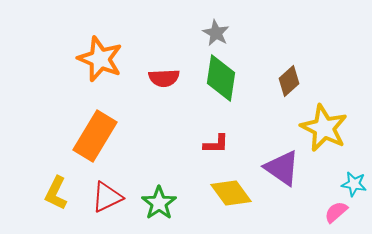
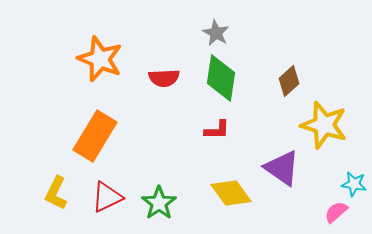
yellow star: moved 3 px up; rotated 9 degrees counterclockwise
red L-shape: moved 1 px right, 14 px up
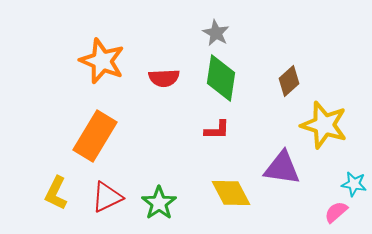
orange star: moved 2 px right, 2 px down
purple triangle: rotated 27 degrees counterclockwise
yellow diamond: rotated 9 degrees clockwise
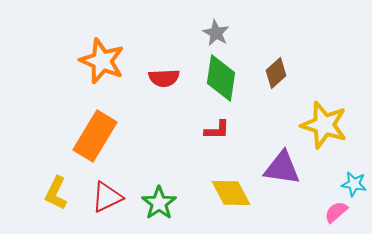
brown diamond: moved 13 px left, 8 px up
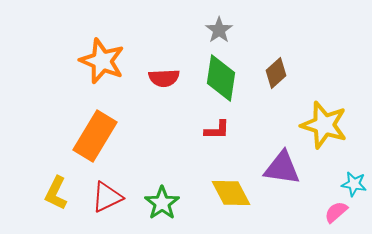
gray star: moved 3 px right, 3 px up; rotated 8 degrees clockwise
green star: moved 3 px right
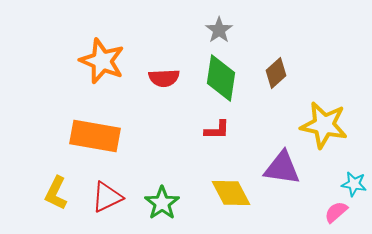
yellow star: rotated 6 degrees counterclockwise
orange rectangle: rotated 69 degrees clockwise
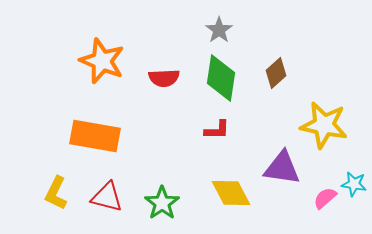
red triangle: rotated 40 degrees clockwise
pink semicircle: moved 11 px left, 14 px up
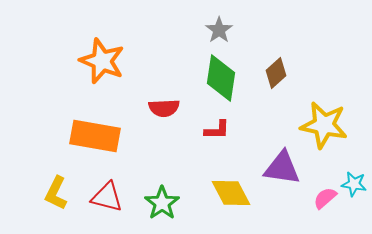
red semicircle: moved 30 px down
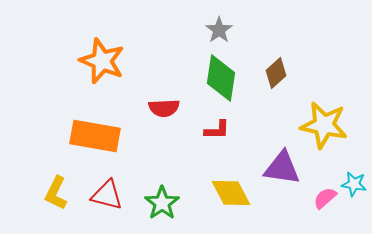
red triangle: moved 2 px up
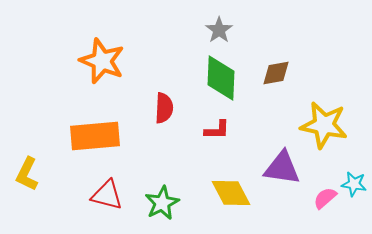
brown diamond: rotated 32 degrees clockwise
green diamond: rotated 6 degrees counterclockwise
red semicircle: rotated 84 degrees counterclockwise
orange rectangle: rotated 15 degrees counterclockwise
yellow L-shape: moved 29 px left, 19 px up
green star: rotated 8 degrees clockwise
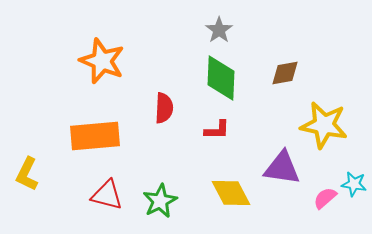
brown diamond: moved 9 px right
green star: moved 2 px left, 2 px up
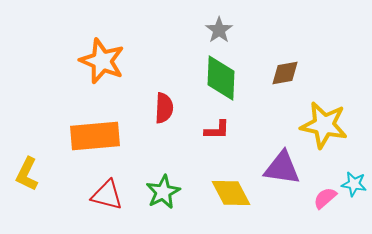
green star: moved 3 px right, 9 px up
